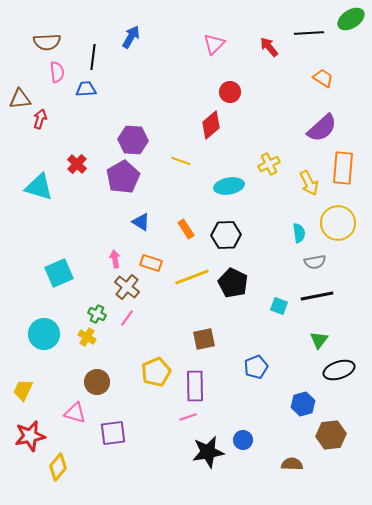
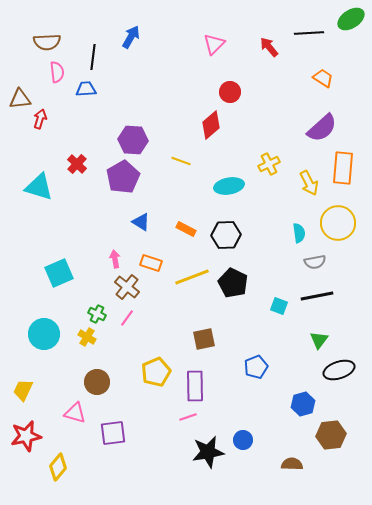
orange rectangle at (186, 229): rotated 30 degrees counterclockwise
red star at (30, 436): moved 4 px left
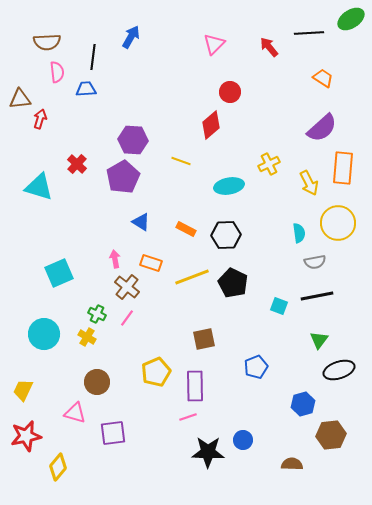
black star at (208, 452): rotated 12 degrees clockwise
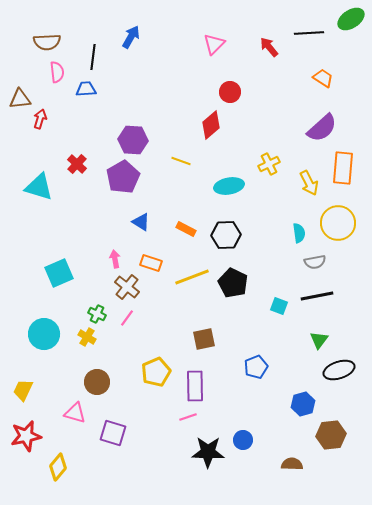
purple square at (113, 433): rotated 24 degrees clockwise
